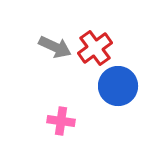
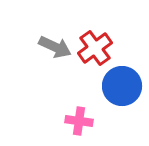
blue circle: moved 4 px right
pink cross: moved 18 px right
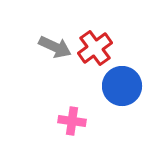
pink cross: moved 7 px left
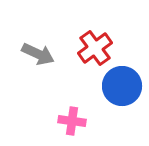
gray arrow: moved 17 px left, 7 px down
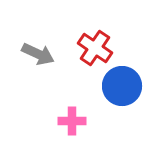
red cross: rotated 20 degrees counterclockwise
pink cross: rotated 8 degrees counterclockwise
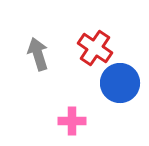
gray arrow: rotated 132 degrees counterclockwise
blue circle: moved 2 px left, 3 px up
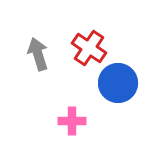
red cross: moved 6 px left
blue circle: moved 2 px left
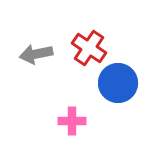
gray arrow: moved 2 px left; rotated 84 degrees counterclockwise
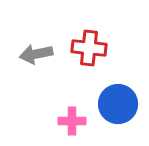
red cross: rotated 28 degrees counterclockwise
blue circle: moved 21 px down
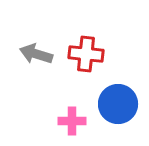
red cross: moved 3 px left, 6 px down
gray arrow: rotated 28 degrees clockwise
